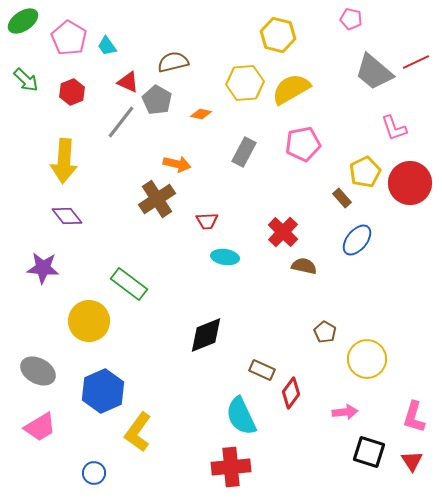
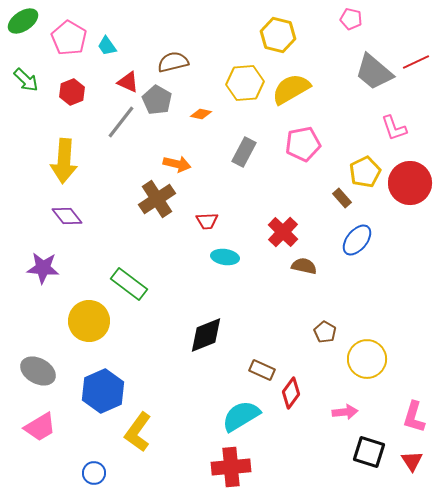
cyan semicircle at (241, 416): rotated 84 degrees clockwise
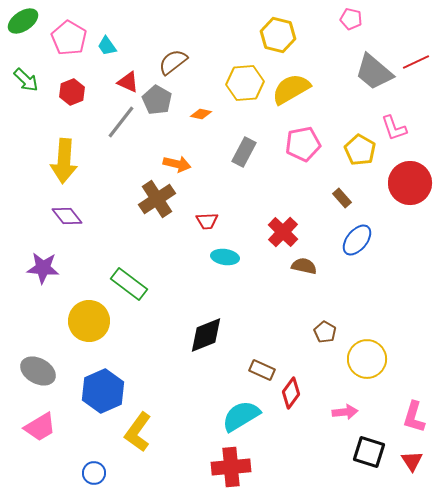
brown semicircle at (173, 62): rotated 24 degrees counterclockwise
yellow pentagon at (365, 172): moved 5 px left, 22 px up; rotated 16 degrees counterclockwise
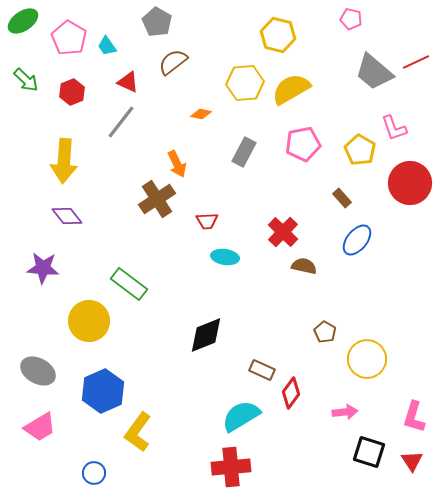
gray pentagon at (157, 100): moved 78 px up
orange arrow at (177, 164): rotated 52 degrees clockwise
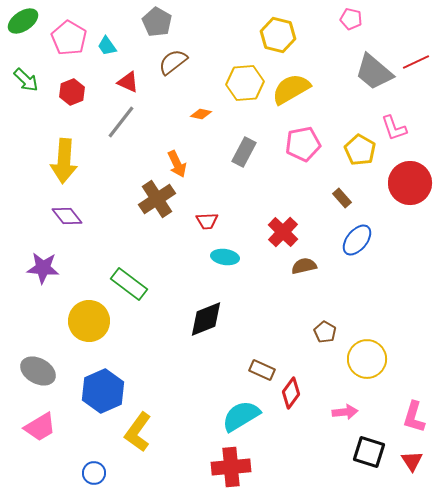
brown semicircle at (304, 266): rotated 25 degrees counterclockwise
black diamond at (206, 335): moved 16 px up
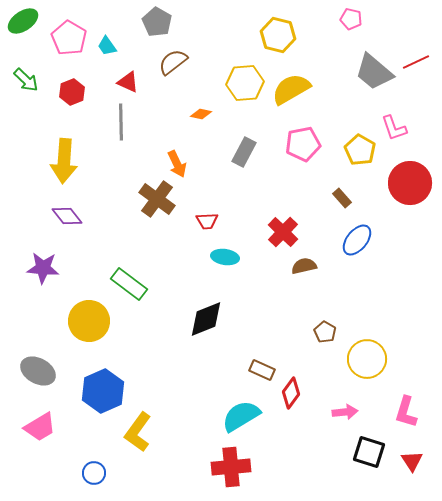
gray line at (121, 122): rotated 39 degrees counterclockwise
brown cross at (157, 199): rotated 21 degrees counterclockwise
pink L-shape at (414, 417): moved 8 px left, 5 px up
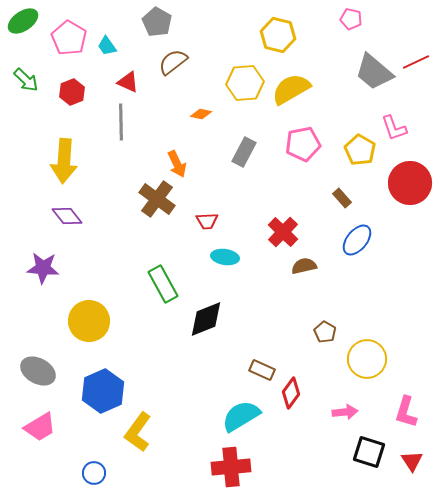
green rectangle at (129, 284): moved 34 px right; rotated 24 degrees clockwise
